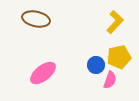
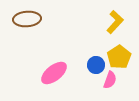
brown ellipse: moved 9 px left; rotated 16 degrees counterclockwise
yellow pentagon: rotated 20 degrees counterclockwise
pink ellipse: moved 11 px right
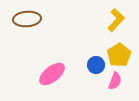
yellow L-shape: moved 1 px right, 2 px up
yellow pentagon: moved 2 px up
pink ellipse: moved 2 px left, 1 px down
pink semicircle: moved 5 px right, 1 px down
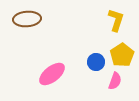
yellow L-shape: rotated 25 degrees counterclockwise
yellow pentagon: moved 3 px right
blue circle: moved 3 px up
